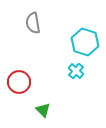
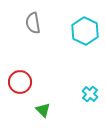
cyan hexagon: moved 11 px up; rotated 8 degrees clockwise
cyan cross: moved 14 px right, 23 px down
red circle: moved 1 px right
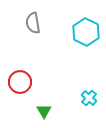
cyan hexagon: moved 1 px right, 1 px down
cyan cross: moved 1 px left, 4 px down
green triangle: moved 1 px right, 1 px down; rotated 14 degrees clockwise
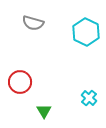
gray semicircle: rotated 65 degrees counterclockwise
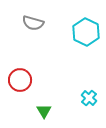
red circle: moved 2 px up
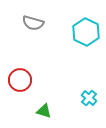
green triangle: rotated 42 degrees counterclockwise
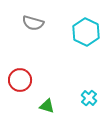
green triangle: moved 3 px right, 5 px up
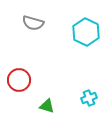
red circle: moved 1 px left
cyan cross: rotated 28 degrees clockwise
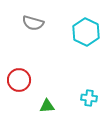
cyan cross: rotated 28 degrees clockwise
green triangle: rotated 21 degrees counterclockwise
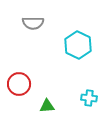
gray semicircle: rotated 15 degrees counterclockwise
cyan hexagon: moved 8 px left, 13 px down
red circle: moved 4 px down
